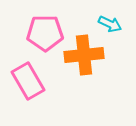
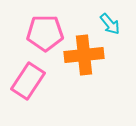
cyan arrow: rotated 25 degrees clockwise
pink rectangle: rotated 63 degrees clockwise
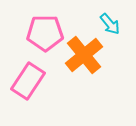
orange cross: rotated 33 degrees counterclockwise
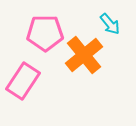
pink rectangle: moved 5 px left
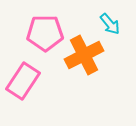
orange cross: rotated 12 degrees clockwise
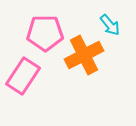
cyan arrow: moved 1 px down
pink rectangle: moved 5 px up
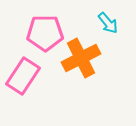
cyan arrow: moved 2 px left, 2 px up
orange cross: moved 3 px left, 3 px down
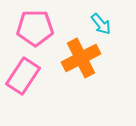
cyan arrow: moved 7 px left, 1 px down
pink pentagon: moved 10 px left, 5 px up
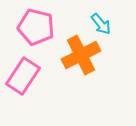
pink pentagon: moved 1 px right, 1 px up; rotated 15 degrees clockwise
orange cross: moved 3 px up
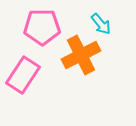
pink pentagon: moved 6 px right; rotated 15 degrees counterclockwise
pink rectangle: moved 1 px up
